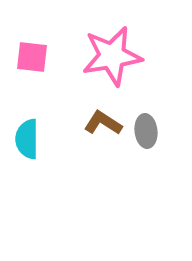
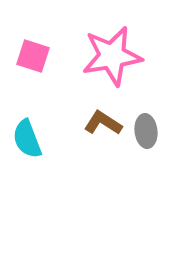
pink square: moved 1 px right, 1 px up; rotated 12 degrees clockwise
cyan semicircle: rotated 21 degrees counterclockwise
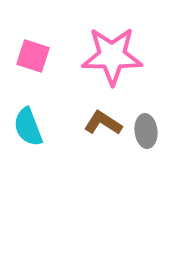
pink star: rotated 10 degrees clockwise
cyan semicircle: moved 1 px right, 12 px up
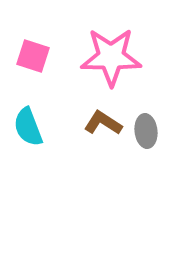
pink star: moved 1 px left, 1 px down
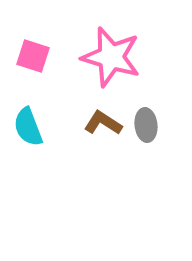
pink star: rotated 16 degrees clockwise
gray ellipse: moved 6 px up
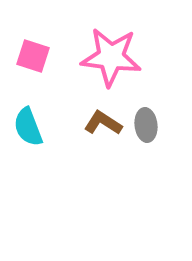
pink star: rotated 10 degrees counterclockwise
